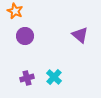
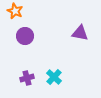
purple triangle: moved 2 px up; rotated 30 degrees counterclockwise
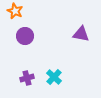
purple triangle: moved 1 px right, 1 px down
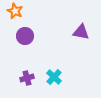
purple triangle: moved 2 px up
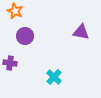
purple cross: moved 17 px left, 15 px up; rotated 24 degrees clockwise
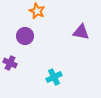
orange star: moved 22 px right
purple cross: rotated 16 degrees clockwise
cyan cross: rotated 21 degrees clockwise
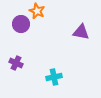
purple circle: moved 4 px left, 12 px up
purple cross: moved 6 px right
cyan cross: rotated 14 degrees clockwise
